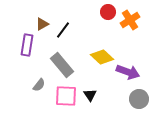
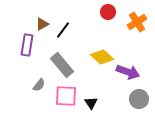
orange cross: moved 7 px right, 2 px down
black triangle: moved 1 px right, 8 px down
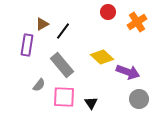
black line: moved 1 px down
pink square: moved 2 px left, 1 px down
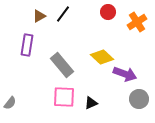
brown triangle: moved 3 px left, 8 px up
black line: moved 17 px up
purple arrow: moved 3 px left, 2 px down
gray semicircle: moved 29 px left, 18 px down
black triangle: rotated 40 degrees clockwise
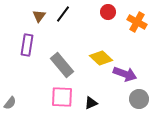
brown triangle: rotated 24 degrees counterclockwise
orange cross: rotated 30 degrees counterclockwise
yellow diamond: moved 1 px left, 1 px down
pink square: moved 2 px left
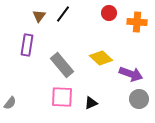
red circle: moved 1 px right, 1 px down
orange cross: rotated 24 degrees counterclockwise
purple arrow: moved 6 px right
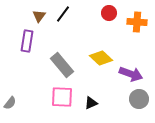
purple rectangle: moved 4 px up
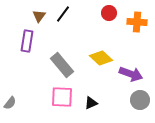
gray circle: moved 1 px right, 1 px down
